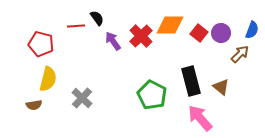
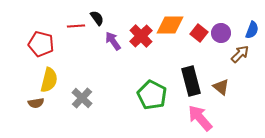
yellow semicircle: moved 1 px right, 1 px down
brown semicircle: moved 2 px right, 2 px up
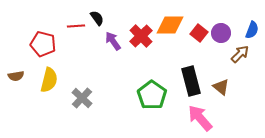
red pentagon: moved 2 px right
green pentagon: rotated 8 degrees clockwise
brown semicircle: moved 20 px left, 27 px up
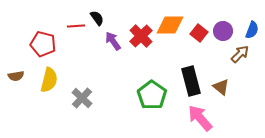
purple circle: moved 2 px right, 2 px up
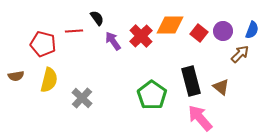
red line: moved 2 px left, 5 px down
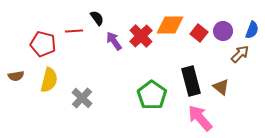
purple arrow: moved 1 px right
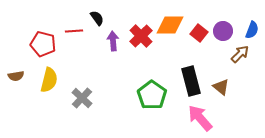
purple arrow: moved 1 px left; rotated 30 degrees clockwise
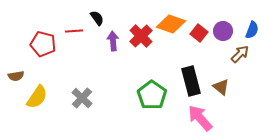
orange diamond: moved 1 px right, 1 px up; rotated 20 degrees clockwise
yellow semicircle: moved 12 px left, 17 px down; rotated 20 degrees clockwise
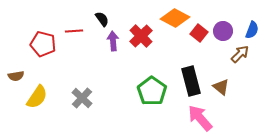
black semicircle: moved 5 px right, 1 px down
orange diamond: moved 4 px right, 6 px up; rotated 8 degrees clockwise
green pentagon: moved 4 px up
